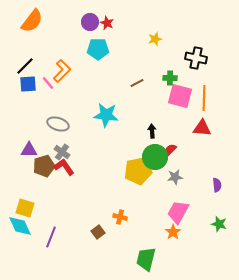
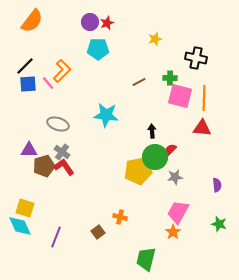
red star: rotated 24 degrees clockwise
brown line: moved 2 px right, 1 px up
purple line: moved 5 px right
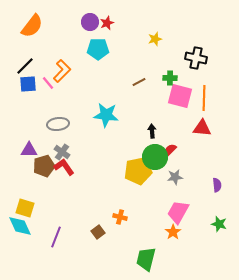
orange semicircle: moved 5 px down
gray ellipse: rotated 25 degrees counterclockwise
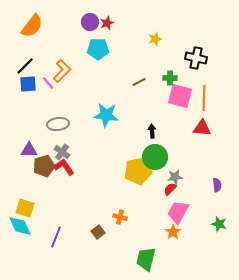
red semicircle: moved 39 px down
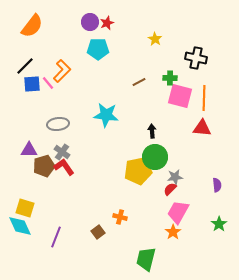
yellow star: rotated 24 degrees counterclockwise
blue square: moved 4 px right
green star: rotated 21 degrees clockwise
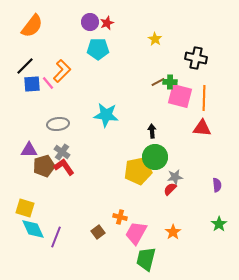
green cross: moved 4 px down
brown line: moved 19 px right
pink trapezoid: moved 42 px left, 21 px down
cyan diamond: moved 13 px right, 3 px down
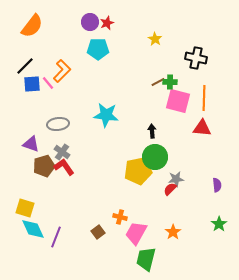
pink square: moved 2 px left, 5 px down
purple triangle: moved 2 px right, 6 px up; rotated 18 degrees clockwise
gray star: moved 1 px right, 2 px down
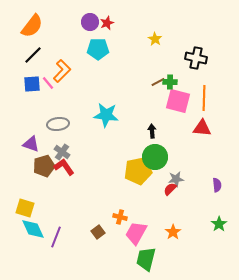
black line: moved 8 px right, 11 px up
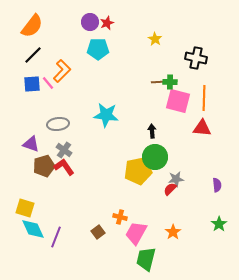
brown line: rotated 24 degrees clockwise
gray cross: moved 2 px right, 2 px up
